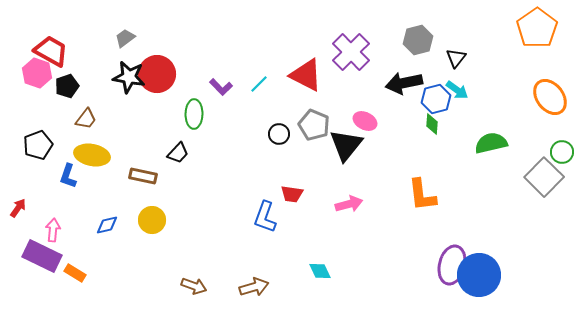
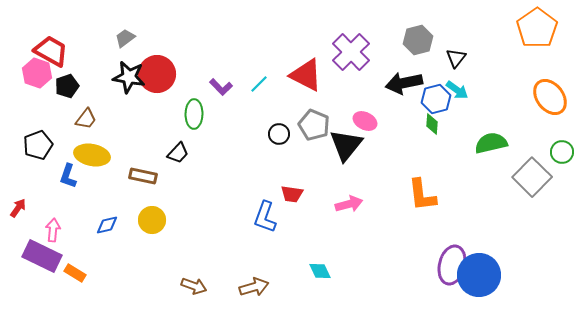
gray square at (544, 177): moved 12 px left
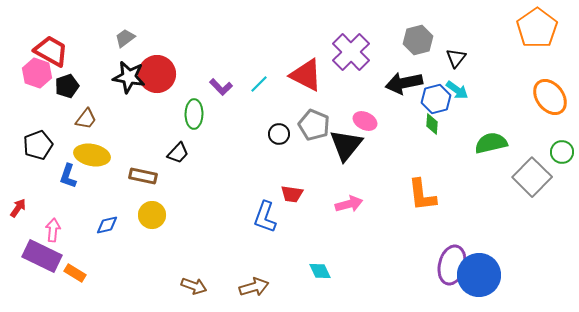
yellow circle at (152, 220): moved 5 px up
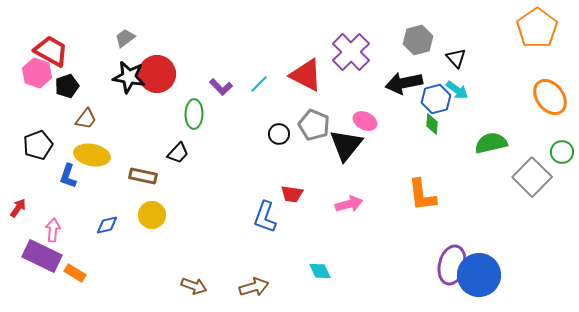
black triangle at (456, 58): rotated 20 degrees counterclockwise
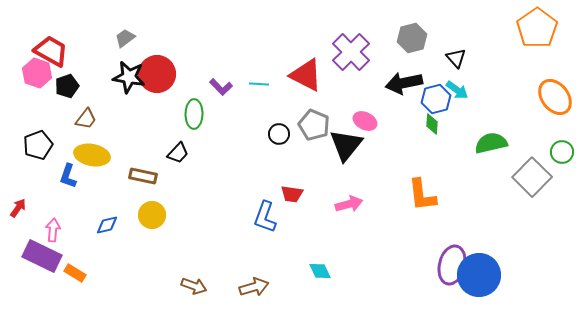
gray hexagon at (418, 40): moved 6 px left, 2 px up
cyan line at (259, 84): rotated 48 degrees clockwise
orange ellipse at (550, 97): moved 5 px right
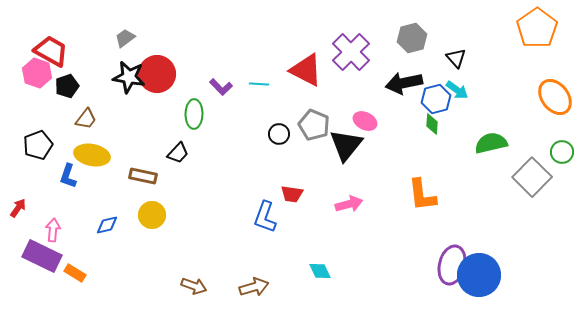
red triangle at (306, 75): moved 5 px up
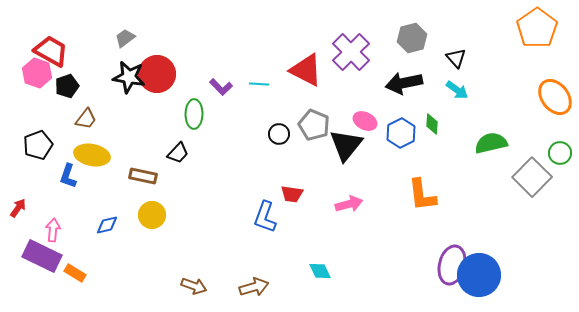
blue hexagon at (436, 99): moved 35 px left, 34 px down; rotated 12 degrees counterclockwise
green circle at (562, 152): moved 2 px left, 1 px down
